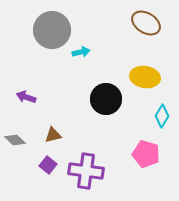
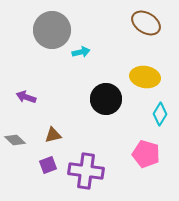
cyan diamond: moved 2 px left, 2 px up
purple square: rotated 30 degrees clockwise
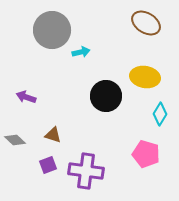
black circle: moved 3 px up
brown triangle: rotated 30 degrees clockwise
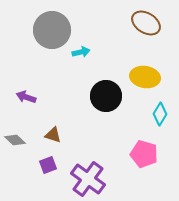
pink pentagon: moved 2 px left
purple cross: moved 2 px right, 8 px down; rotated 28 degrees clockwise
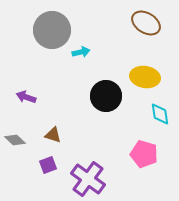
cyan diamond: rotated 40 degrees counterclockwise
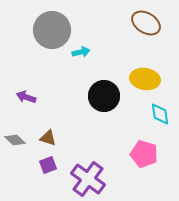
yellow ellipse: moved 2 px down
black circle: moved 2 px left
brown triangle: moved 5 px left, 3 px down
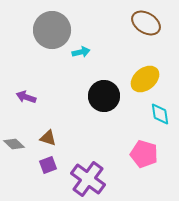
yellow ellipse: rotated 48 degrees counterclockwise
gray diamond: moved 1 px left, 4 px down
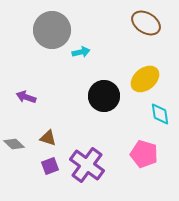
purple square: moved 2 px right, 1 px down
purple cross: moved 1 px left, 14 px up
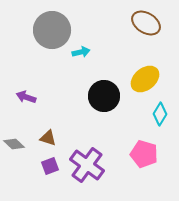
cyan diamond: rotated 40 degrees clockwise
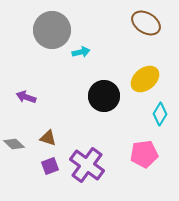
pink pentagon: rotated 24 degrees counterclockwise
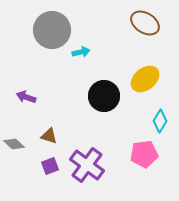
brown ellipse: moved 1 px left
cyan diamond: moved 7 px down
brown triangle: moved 1 px right, 2 px up
